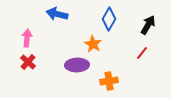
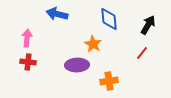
blue diamond: rotated 35 degrees counterclockwise
red cross: rotated 35 degrees counterclockwise
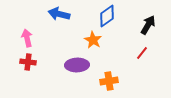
blue arrow: moved 2 px right
blue diamond: moved 2 px left, 3 px up; rotated 60 degrees clockwise
pink arrow: rotated 18 degrees counterclockwise
orange star: moved 4 px up
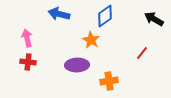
blue diamond: moved 2 px left
black arrow: moved 6 px right, 6 px up; rotated 90 degrees counterclockwise
orange star: moved 2 px left
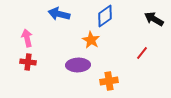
purple ellipse: moved 1 px right
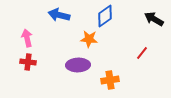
blue arrow: moved 1 px down
orange star: moved 2 px left, 1 px up; rotated 24 degrees counterclockwise
orange cross: moved 1 px right, 1 px up
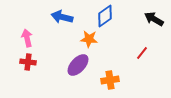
blue arrow: moved 3 px right, 2 px down
purple ellipse: rotated 45 degrees counterclockwise
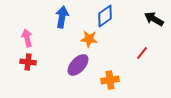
blue arrow: rotated 85 degrees clockwise
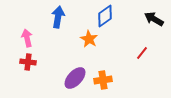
blue arrow: moved 4 px left
orange star: rotated 24 degrees clockwise
purple ellipse: moved 3 px left, 13 px down
orange cross: moved 7 px left
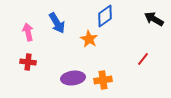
blue arrow: moved 1 px left, 6 px down; rotated 140 degrees clockwise
pink arrow: moved 1 px right, 6 px up
red line: moved 1 px right, 6 px down
purple ellipse: moved 2 px left; rotated 40 degrees clockwise
